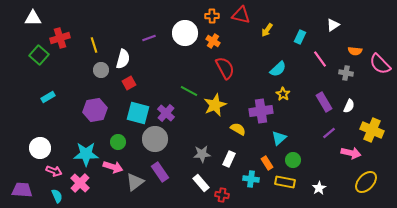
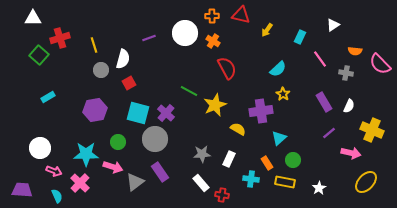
red semicircle at (225, 68): moved 2 px right
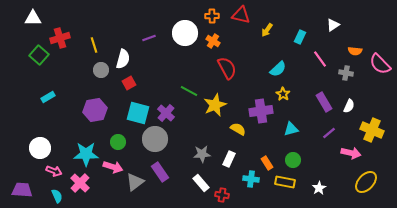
cyan triangle at (279, 138): moved 12 px right, 9 px up; rotated 28 degrees clockwise
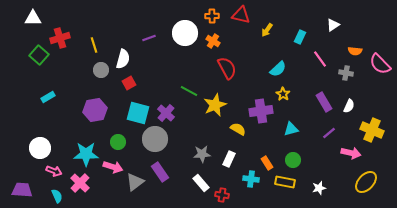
white star at (319, 188): rotated 16 degrees clockwise
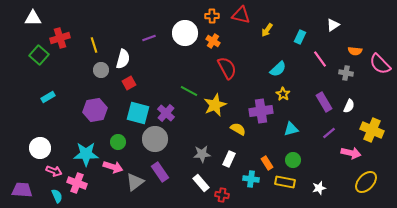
pink cross at (80, 183): moved 3 px left; rotated 24 degrees counterclockwise
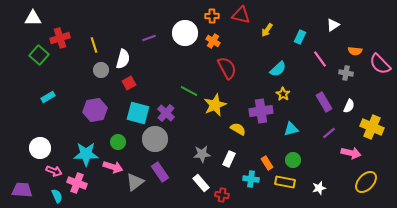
yellow cross at (372, 130): moved 3 px up
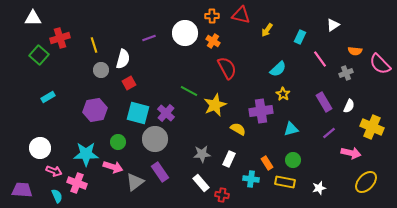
gray cross at (346, 73): rotated 32 degrees counterclockwise
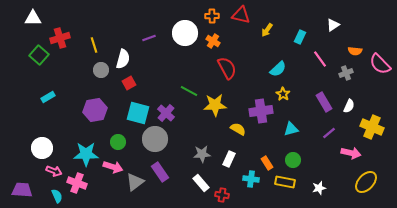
yellow star at (215, 105): rotated 20 degrees clockwise
white circle at (40, 148): moved 2 px right
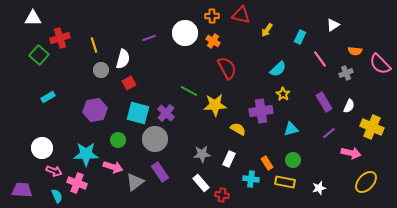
green circle at (118, 142): moved 2 px up
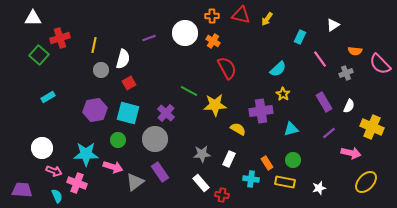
yellow arrow at (267, 30): moved 11 px up
yellow line at (94, 45): rotated 28 degrees clockwise
cyan square at (138, 113): moved 10 px left
